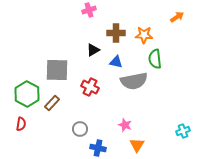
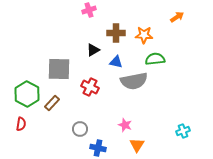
green semicircle: rotated 90 degrees clockwise
gray square: moved 2 px right, 1 px up
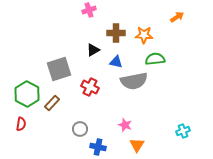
gray square: rotated 20 degrees counterclockwise
blue cross: moved 1 px up
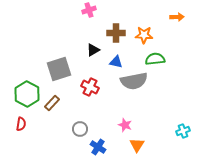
orange arrow: rotated 32 degrees clockwise
blue cross: rotated 21 degrees clockwise
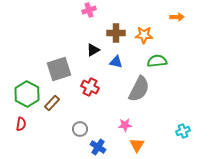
green semicircle: moved 2 px right, 2 px down
gray semicircle: moved 5 px right, 8 px down; rotated 52 degrees counterclockwise
pink star: rotated 24 degrees counterclockwise
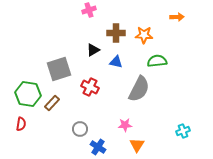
green hexagon: moved 1 px right; rotated 20 degrees counterclockwise
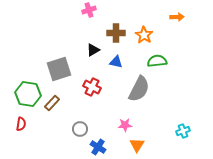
orange star: rotated 30 degrees clockwise
red cross: moved 2 px right
